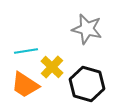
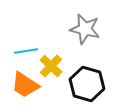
gray star: moved 2 px left
yellow cross: moved 1 px left, 1 px up
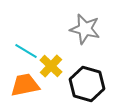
cyan line: rotated 40 degrees clockwise
orange trapezoid: rotated 136 degrees clockwise
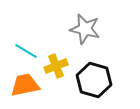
yellow cross: moved 5 px right; rotated 25 degrees clockwise
black hexagon: moved 7 px right, 4 px up
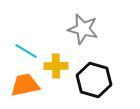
gray star: moved 2 px left
yellow cross: rotated 20 degrees clockwise
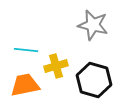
gray star: moved 10 px right, 4 px up
cyan line: moved 1 px up; rotated 25 degrees counterclockwise
yellow cross: rotated 15 degrees counterclockwise
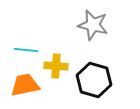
yellow cross: rotated 20 degrees clockwise
